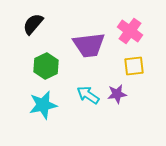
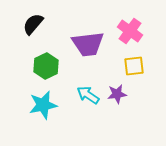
purple trapezoid: moved 1 px left, 1 px up
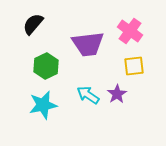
purple star: rotated 24 degrees counterclockwise
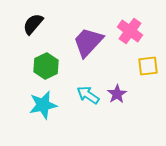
purple trapezoid: moved 2 px up; rotated 140 degrees clockwise
yellow square: moved 14 px right
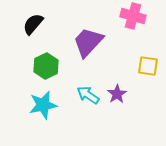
pink cross: moved 3 px right, 15 px up; rotated 20 degrees counterclockwise
yellow square: rotated 15 degrees clockwise
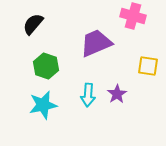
purple trapezoid: moved 8 px right, 1 px down; rotated 24 degrees clockwise
green hexagon: rotated 15 degrees counterclockwise
cyan arrow: rotated 120 degrees counterclockwise
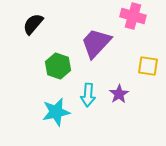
purple trapezoid: rotated 24 degrees counterclockwise
green hexagon: moved 12 px right
purple star: moved 2 px right
cyan star: moved 13 px right, 7 px down
